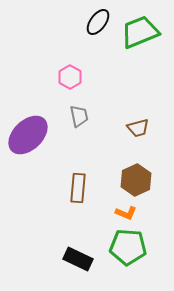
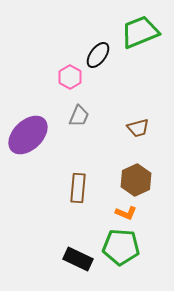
black ellipse: moved 33 px down
gray trapezoid: rotated 35 degrees clockwise
green pentagon: moved 7 px left
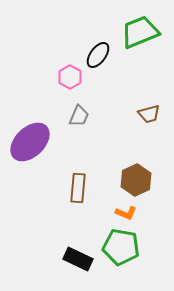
brown trapezoid: moved 11 px right, 14 px up
purple ellipse: moved 2 px right, 7 px down
green pentagon: rotated 6 degrees clockwise
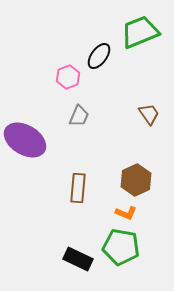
black ellipse: moved 1 px right, 1 px down
pink hexagon: moved 2 px left; rotated 10 degrees clockwise
brown trapezoid: rotated 110 degrees counterclockwise
purple ellipse: moved 5 px left, 2 px up; rotated 75 degrees clockwise
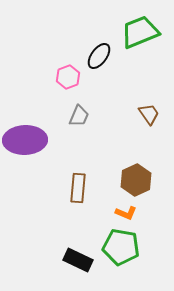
purple ellipse: rotated 33 degrees counterclockwise
black rectangle: moved 1 px down
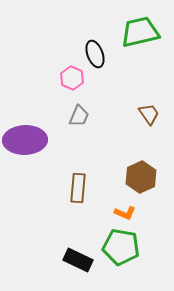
green trapezoid: rotated 9 degrees clockwise
black ellipse: moved 4 px left, 2 px up; rotated 56 degrees counterclockwise
pink hexagon: moved 4 px right, 1 px down; rotated 15 degrees counterclockwise
brown hexagon: moved 5 px right, 3 px up
orange L-shape: moved 1 px left
